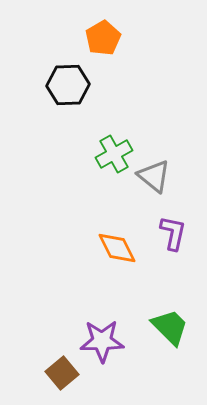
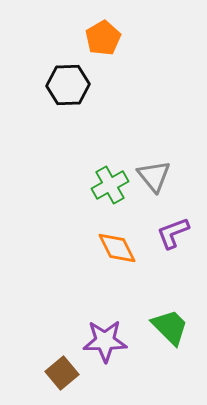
green cross: moved 4 px left, 31 px down
gray triangle: rotated 12 degrees clockwise
purple L-shape: rotated 123 degrees counterclockwise
purple star: moved 3 px right
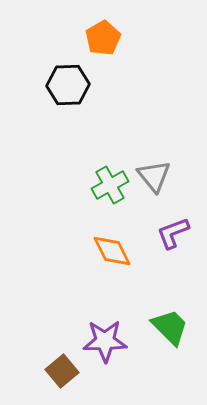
orange diamond: moved 5 px left, 3 px down
brown square: moved 2 px up
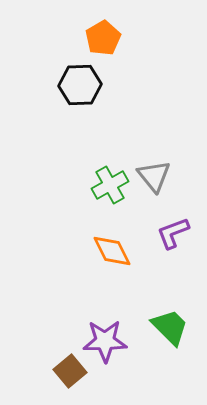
black hexagon: moved 12 px right
brown square: moved 8 px right
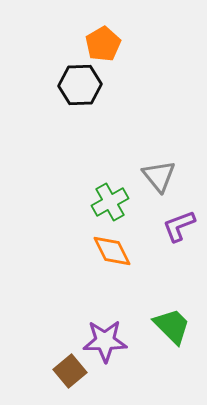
orange pentagon: moved 6 px down
gray triangle: moved 5 px right
green cross: moved 17 px down
purple L-shape: moved 6 px right, 7 px up
green trapezoid: moved 2 px right, 1 px up
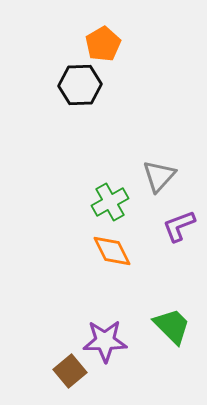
gray triangle: rotated 21 degrees clockwise
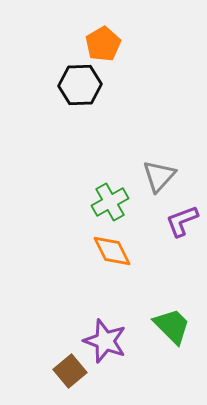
purple L-shape: moved 3 px right, 5 px up
purple star: rotated 21 degrees clockwise
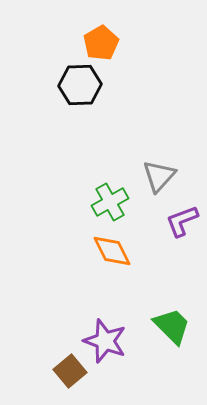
orange pentagon: moved 2 px left, 1 px up
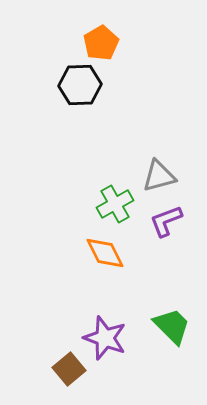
gray triangle: rotated 33 degrees clockwise
green cross: moved 5 px right, 2 px down
purple L-shape: moved 16 px left
orange diamond: moved 7 px left, 2 px down
purple star: moved 3 px up
brown square: moved 1 px left, 2 px up
